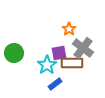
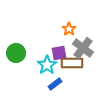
green circle: moved 2 px right
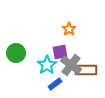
gray cross: moved 12 px left, 17 px down
purple square: moved 1 px right, 1 px up
brown rectangle: moved 14 px right, 7 px down
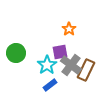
brown rectangle: rotated 65 degrees counterclockwise
blue rectangle: moved 5 px left, 1 px down
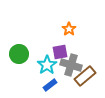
green circle: moved 3 px right, 1 px down
gray cross: rotated 20 degrees counterclockwise
brown rectangle: moved 1 px left, 6 px down; rotated 25 degrees clockwise
